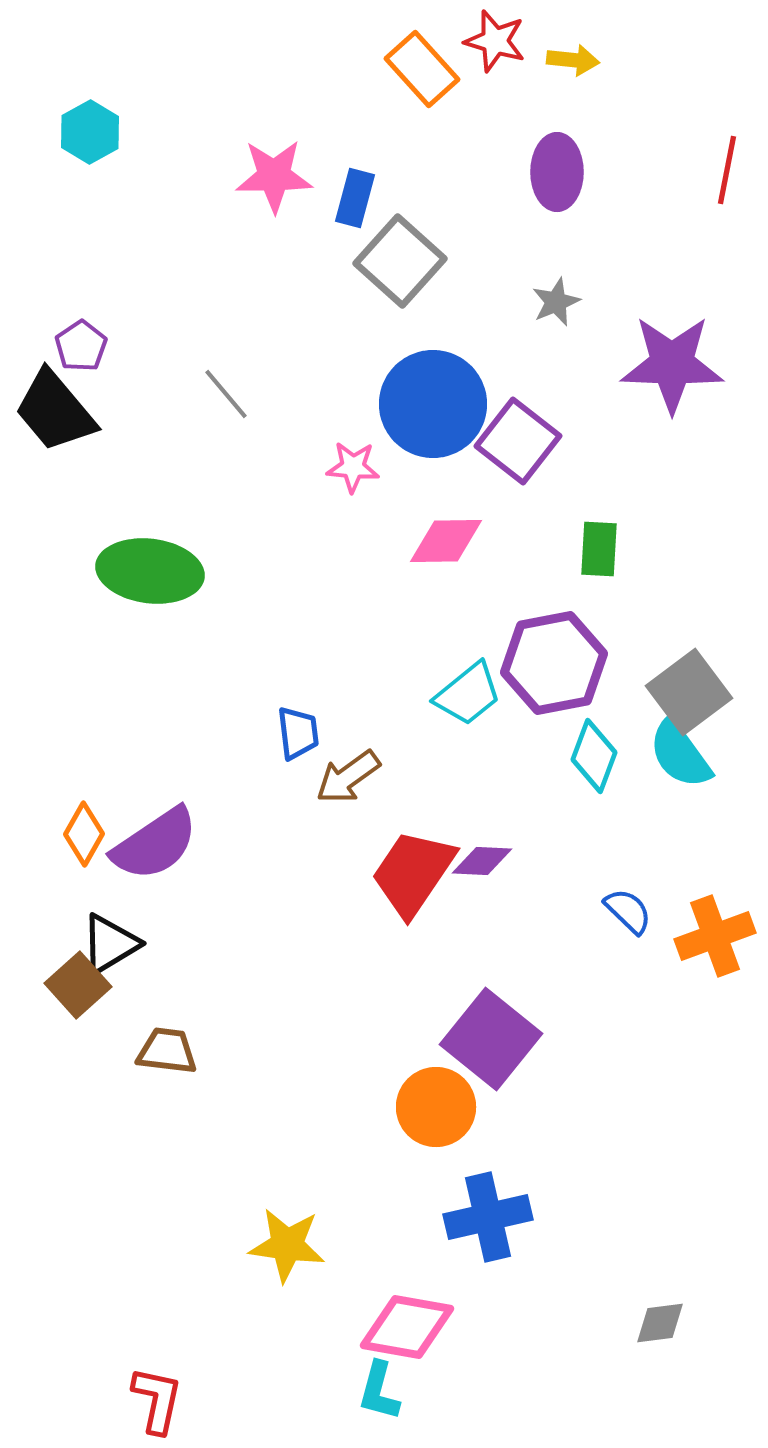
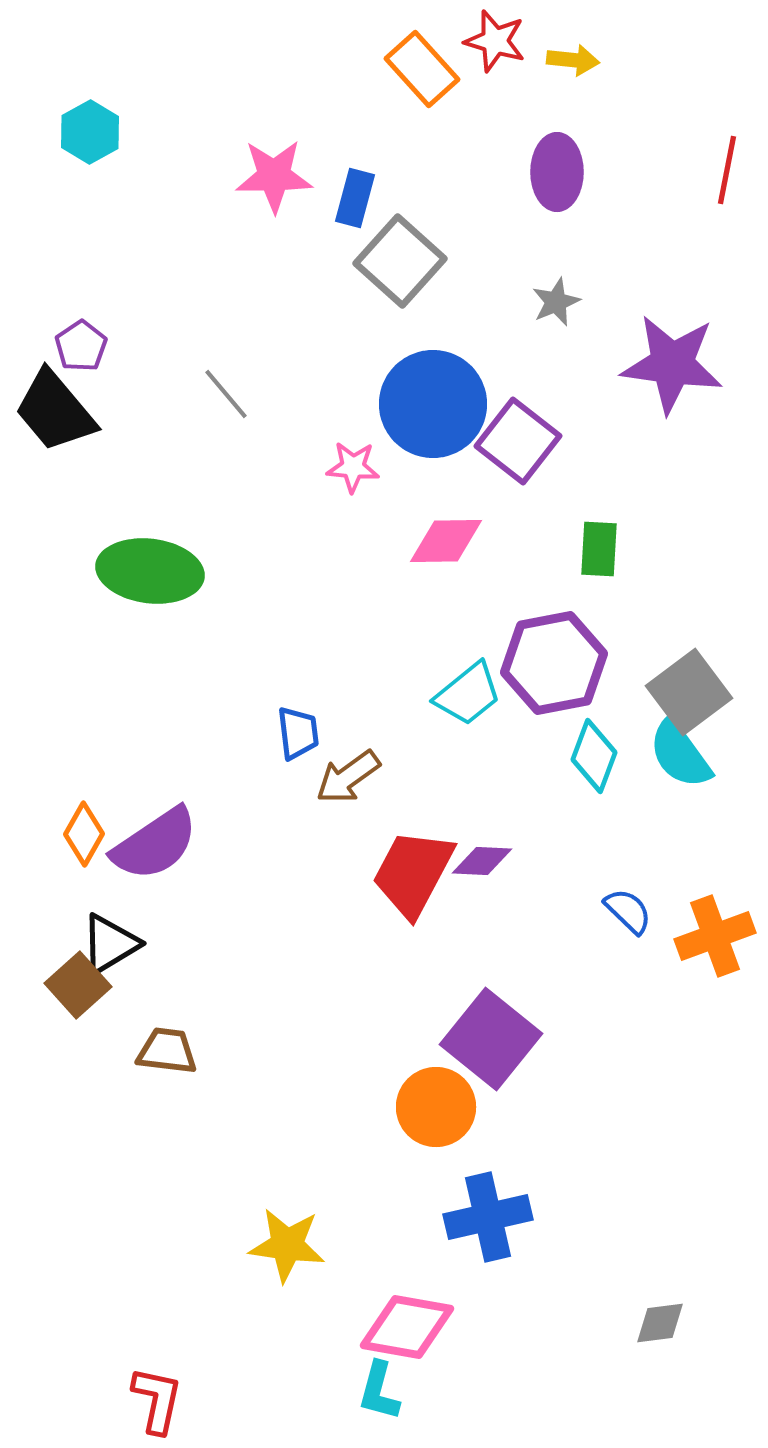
purple star at (672, 364): rotated 6 degrees clockwise
red trapezoid at (413, 873): rotated 6 degrees counterclockwise
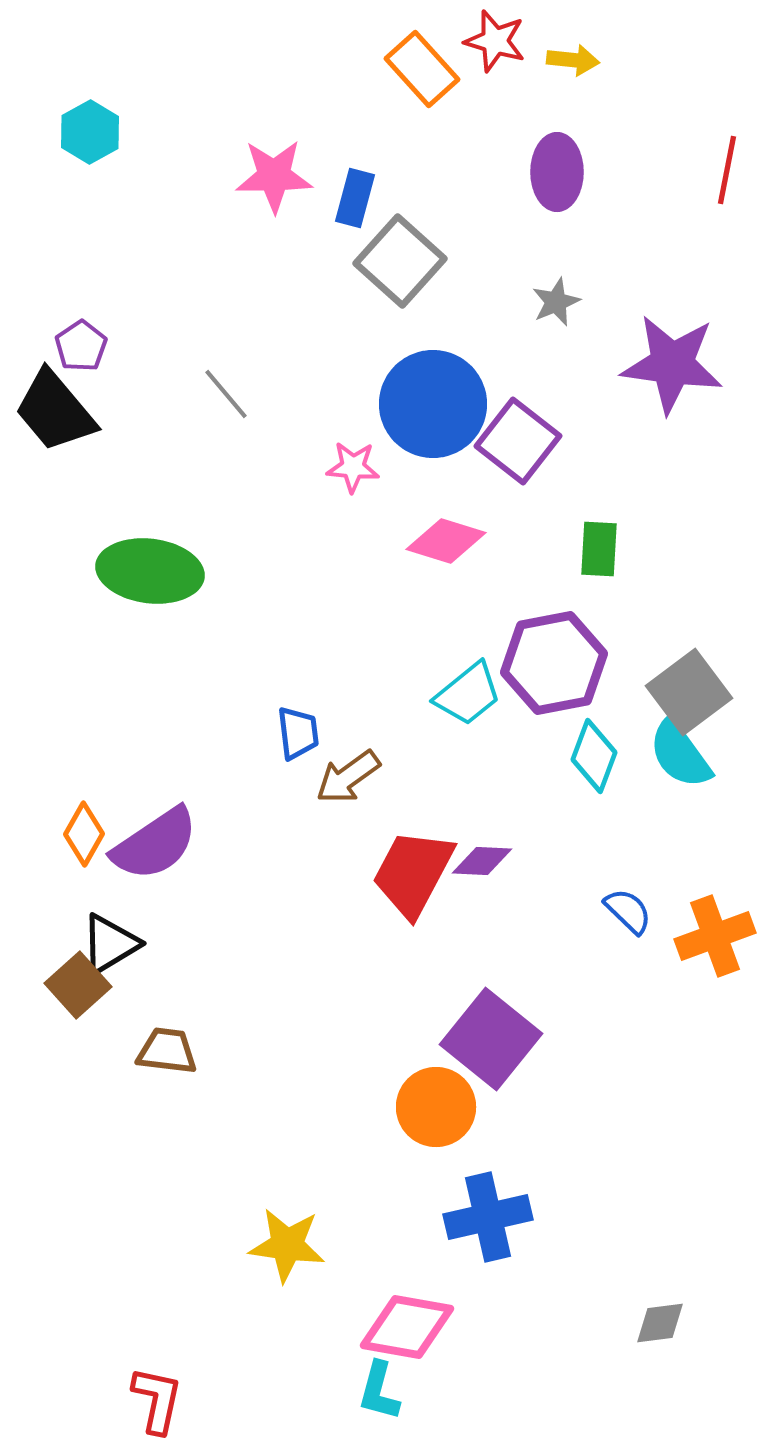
pink diamond at (446, 541): rotated 18 degrees clockwise
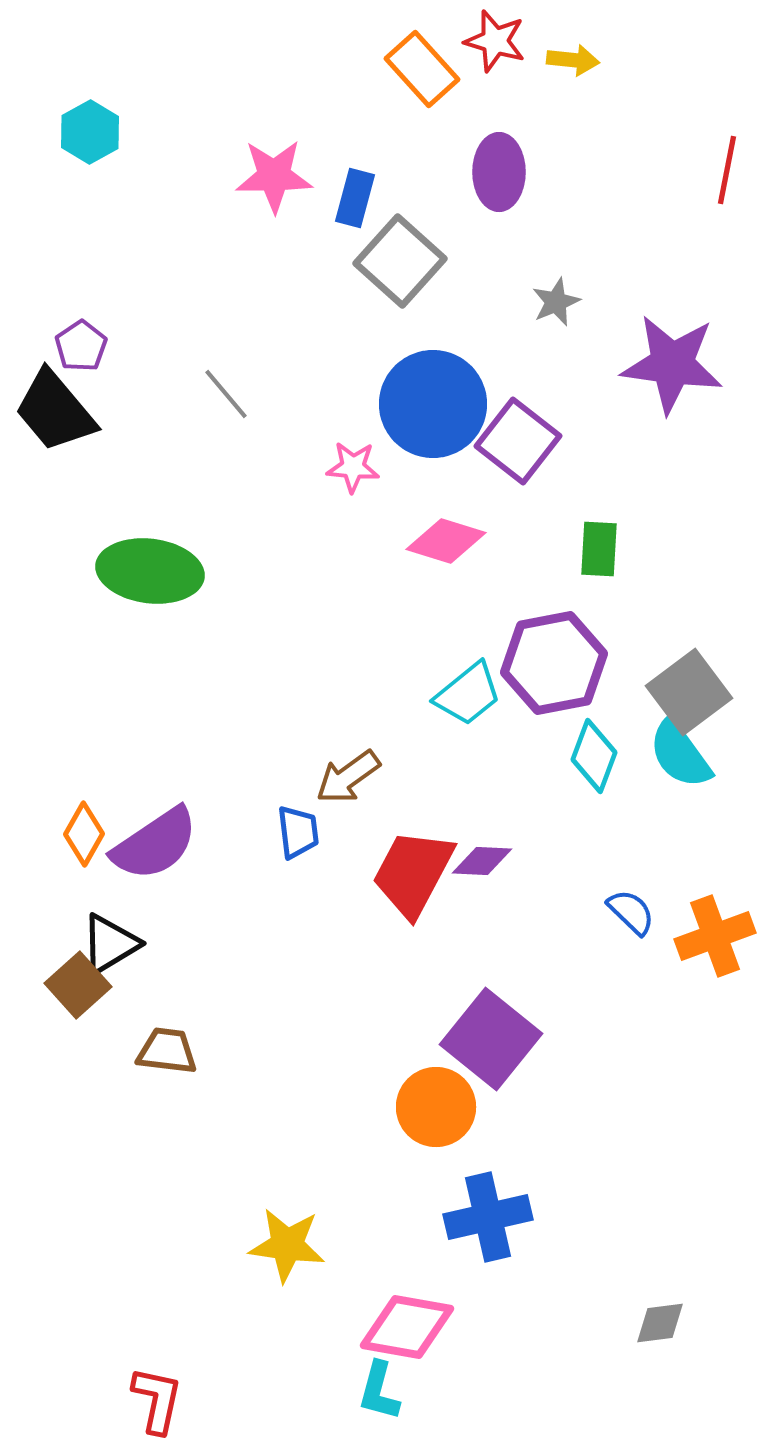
purple ellipse at (557, 172): moved 58 px left
blue trapezoid at (298, 733): moved 99 px down
blue semicircle at (628, 911): moved 3 px right, 1 px down
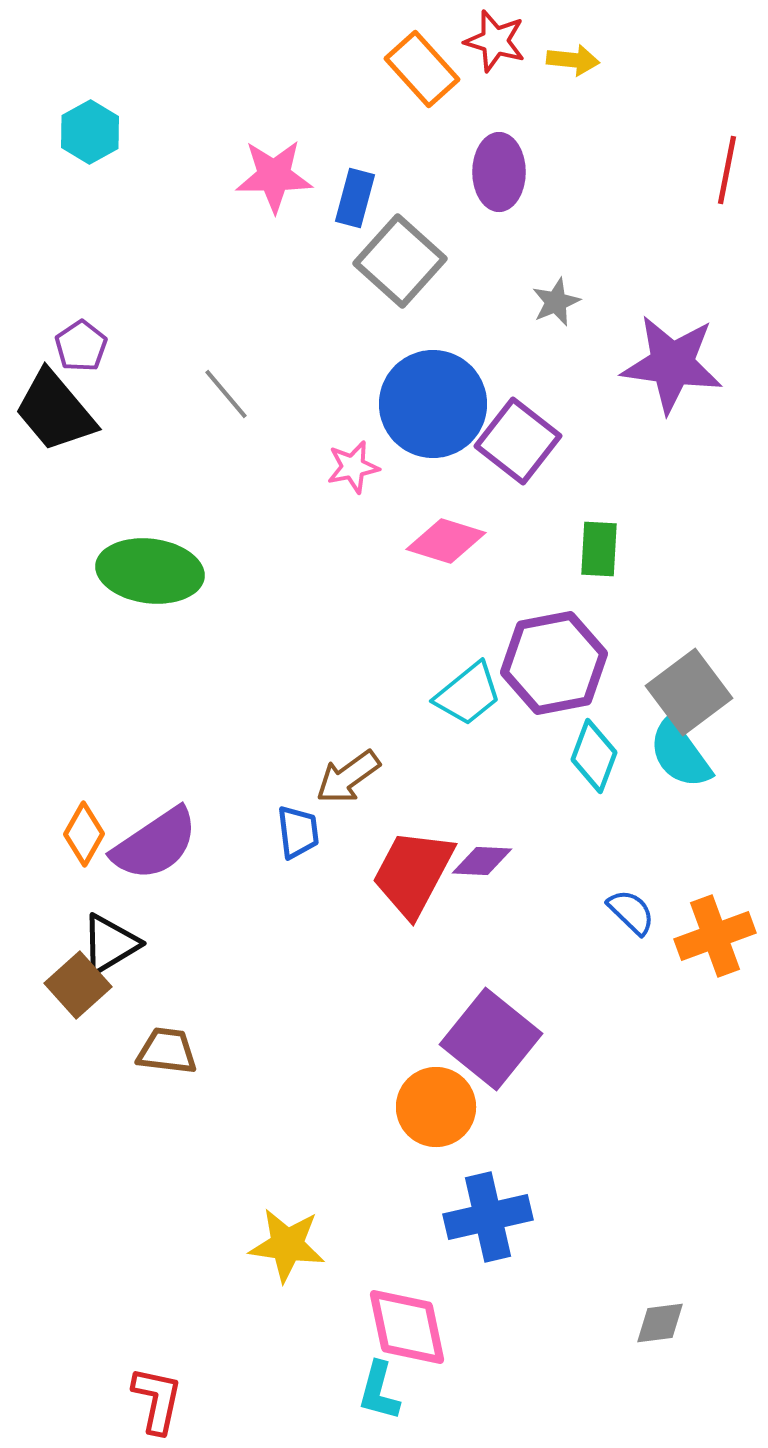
pink star at (353, 467): rotated 16 degrees counterclockwise
pink diamond at (407, 1327): rotated 68 degrees clockwise
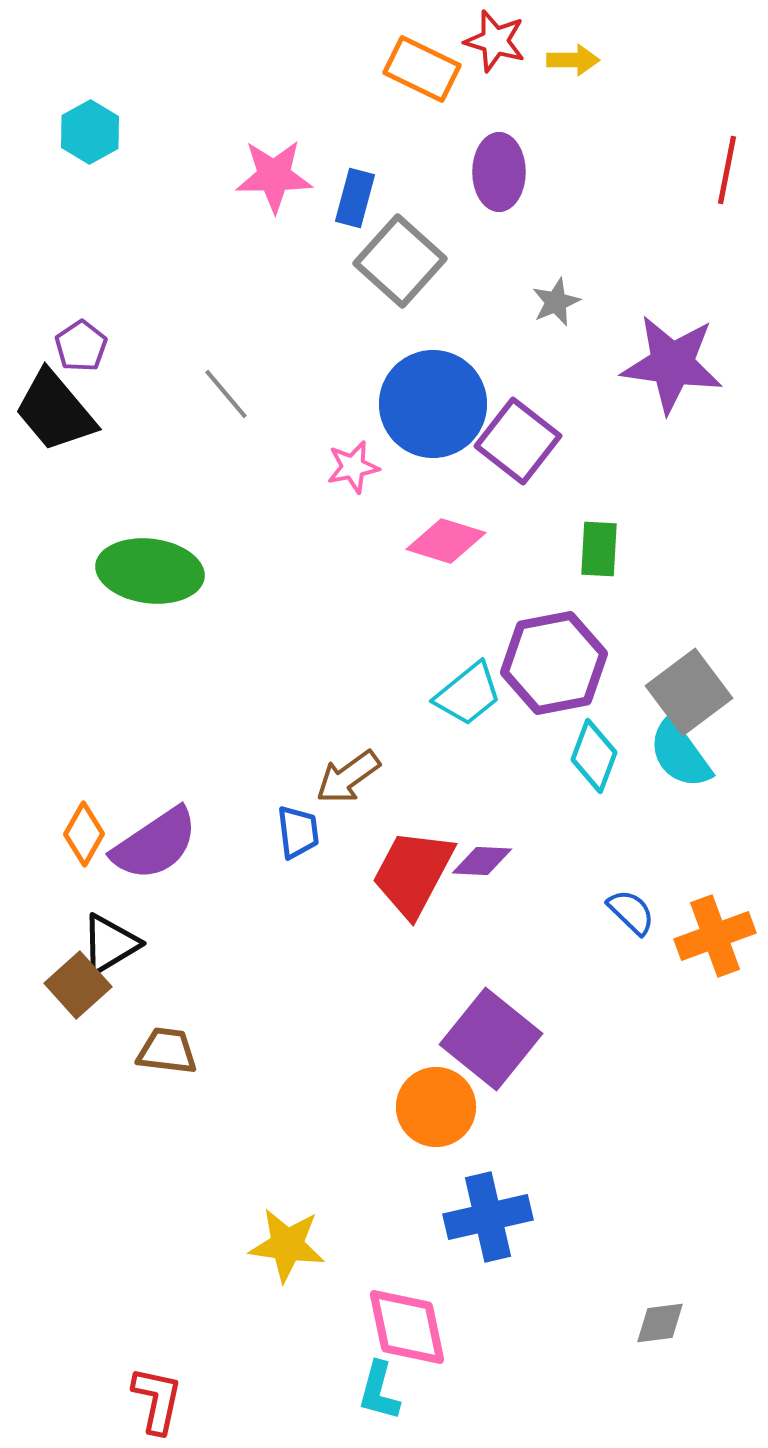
yellow arrow at (573, 60): rotated 6 degrees counterclockwise
orange rectangle at (422, 69): rotated 22 degrees counterclockwise
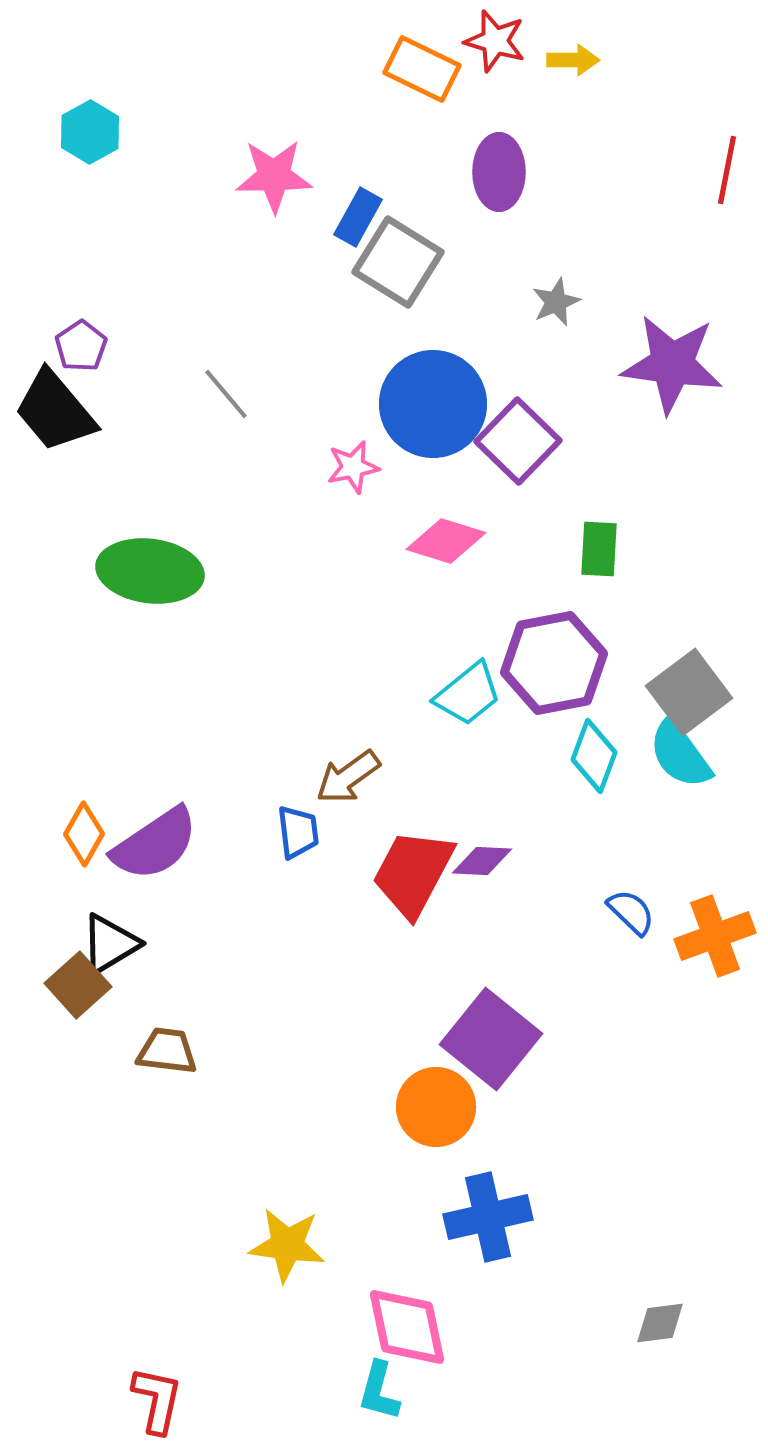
blue rectangle at (355, 198): moved 3 px right, 19 px down; rotated 14 degrees clockwise
gray square at (400, 261): moved 2 px left, 1 px down; rotated 10 degrees counterclockwise
purple square at (518, 441): rotated 6 degrees clockwise
